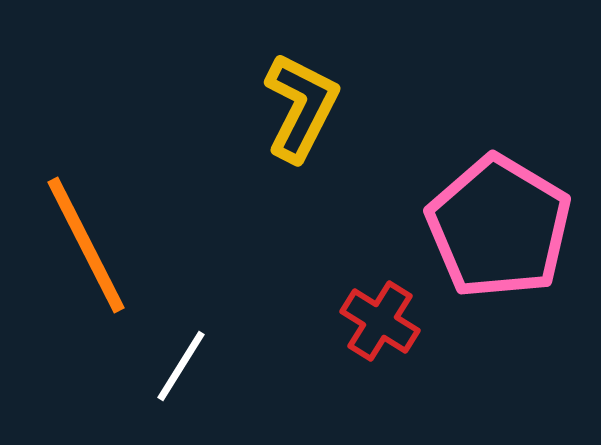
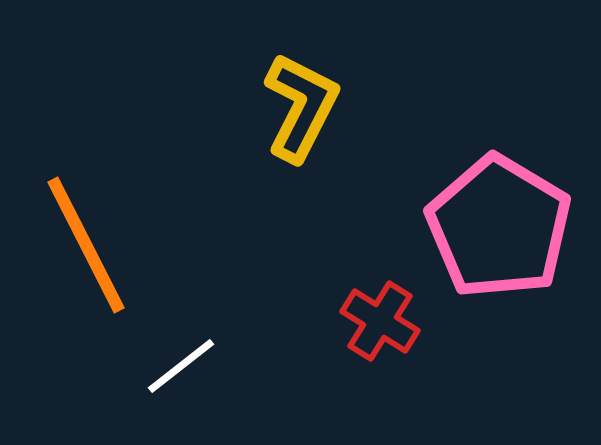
white line: rotated 20 degrees clockwise
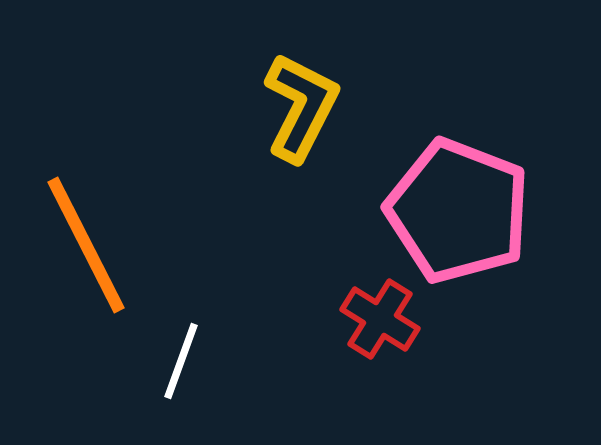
pink pentagon: moved 41 px left, 16 px up; rotated 10 degrees counterclockwise
red cross: moved 2 px up
white line: moved 5 px up; rotated 32 degrees counterclockwise
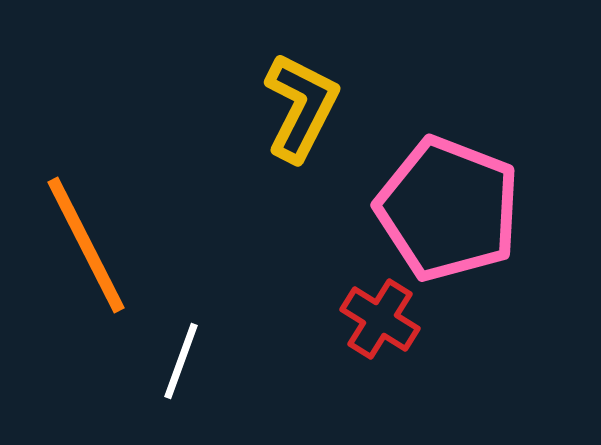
pink pentagon: moved 10 px left, 2 px up
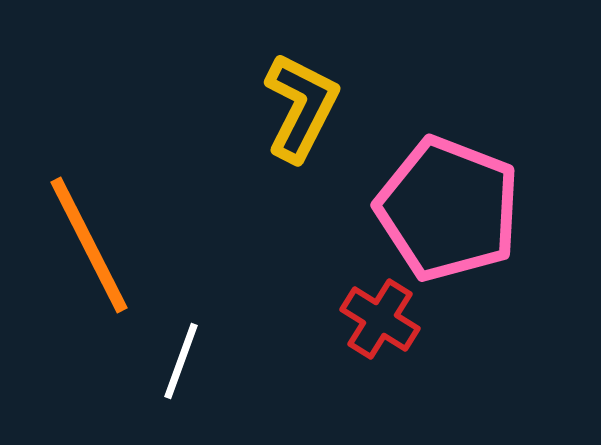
orange line: moved 3 px right
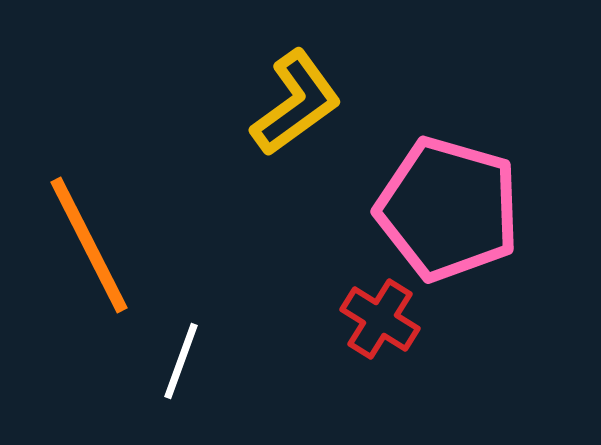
yellow L-shape: moved 5 px left, 4 px up; rotated 27 degrees clockwise
pink pentagon: rotated 5 degrees counterclockwise
